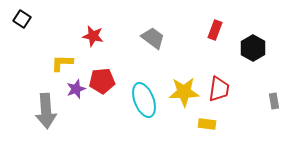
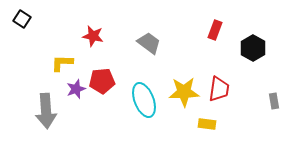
gray trapezoid: moved 4 px left, 5 px down
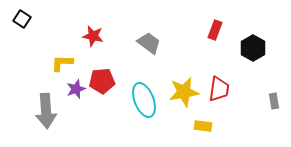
yellow star: rotated 8 degrees counterclockwise
yellow rectangle: moved 4 px left, 2 px down
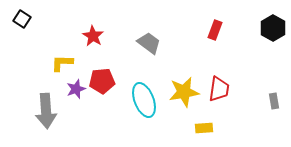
red star: rotated 20 degrees clockwise
black hexagon: moved 20 px right, 20 px up
yellow rectangle: moved 1 px right, 2 px down; rotated 12 degrees counterclockwise
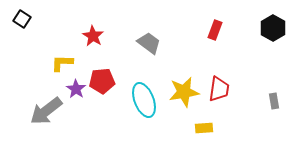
purple star: rotated 18 degrees counterclockwise
gray arrow: rotated 56 degrees clockwise
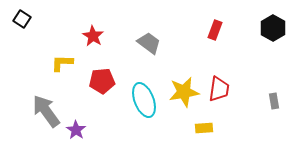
purple star: moved 41 px down
gray arrow: rotated 92 degrees clockwise
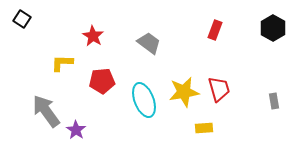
red trapezoid: rotated 24 degrees counterclockwise
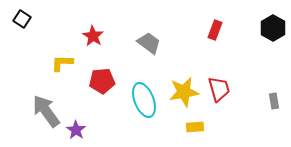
yellow rectangle: moved 9 px left, 1 px up
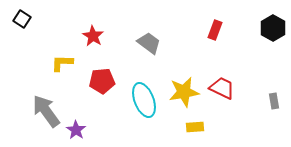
red trapezoid: moved 3 px right, 1 px up; rotated 48 degrees counterclockwise
